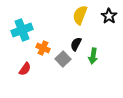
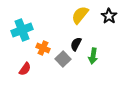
yellow semicircle: rotated 18 degrees clockwise
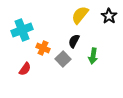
black semicircle: moved 2 px left, 3 px up
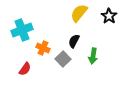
yellow semicircle: moved 1 px left, 2 px up
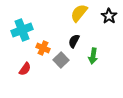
gray square: moved 2 px left, 1 px down
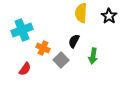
yellow semicircle: moved 2 px right; rotated 36 degrees counterclockwise
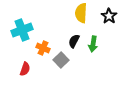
green arrow: moved 12 px up
red semicircle: rotated 16 degrees counterclockwise
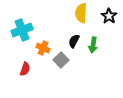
green arrow: moved 1 px down
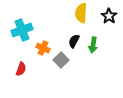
red semicircle: moved 4 px left
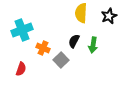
black star: rotated 14 degrees clockwise
